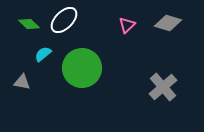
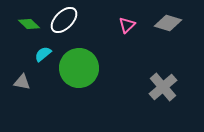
green circle: moved 3 px left
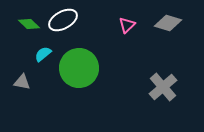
white ellipse: moved 1 px left; rotated 16 degrees clockwise
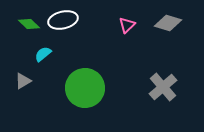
white ellipse: rotated 16 degrees clockwise
green circle: moved 6 px right, 20 px down
gray triangle: moved 1 px right, 1 px up; rotated 42 degrees counterclockwise
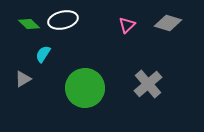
cyan semicircle: rotated 18 degrees counterclockwise
gray triangle: moved 2 px up
gray cross: moved 15 px left, 3 px up
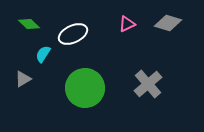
white ellipse: moved 10 px right, 14 px down; rotated 12 degrees counterclockwise
pink triangle: moved 1 px up; rotated 18 degrees clockwise
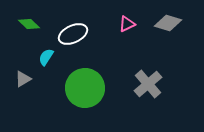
cyan semicircle: moved 3 px right, 3 px down
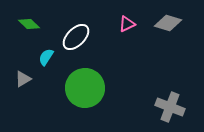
white ellipse: moved 3 px right, 3 px down; rotated 20 degrees counterclockwise
gray cross: moved 22 px right, 23 px down; rotated 28 degrees counterclockwise
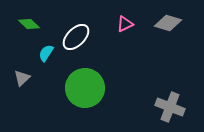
pink triangle: moved 2 px left
cyan semicircle: moved 4 px up
gray triangle: moved 1 px left, 1 px up; rotated 12 degrees counterclockwise
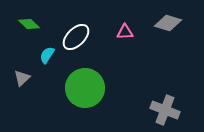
pink triangle: moved 8 px down; rotated 24 degrees clockwise
cyan semicircle: moved 1 px right, 2 px down
gray cross: moved 5 px left, 3 px down
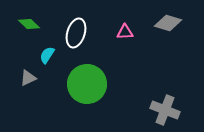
white ellipse: moved 4 px up; rotated 28 degrees counterclockwise
gray triangle: moved 6 px right; rotated 18 degrees clockwise
green circle: moved 2 px right, 4 px up
